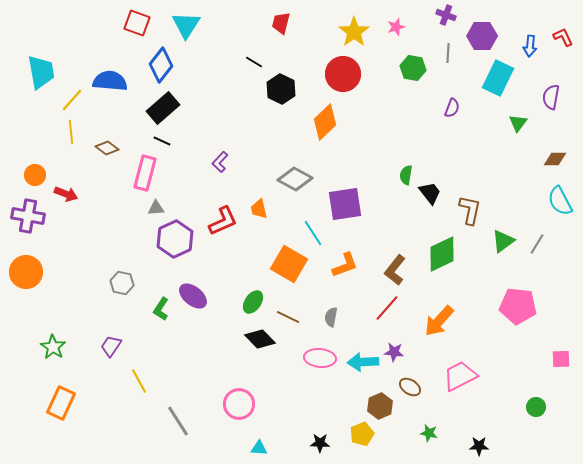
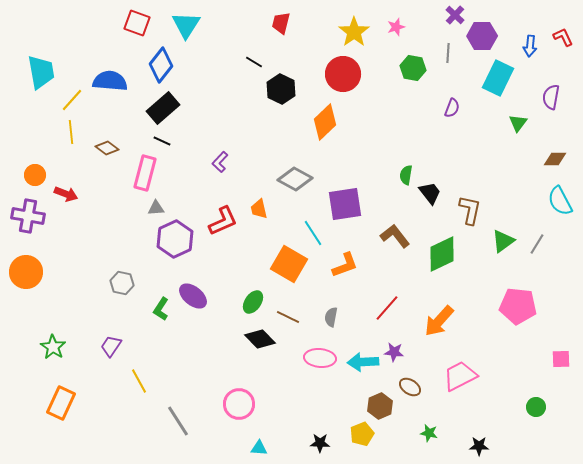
purple cross at (446, 15): moved 9 px right; rotated 24 degrees clockwise
brown L-shape at (395, 270): moved 34 px up; rotated 104 degrees clockwise
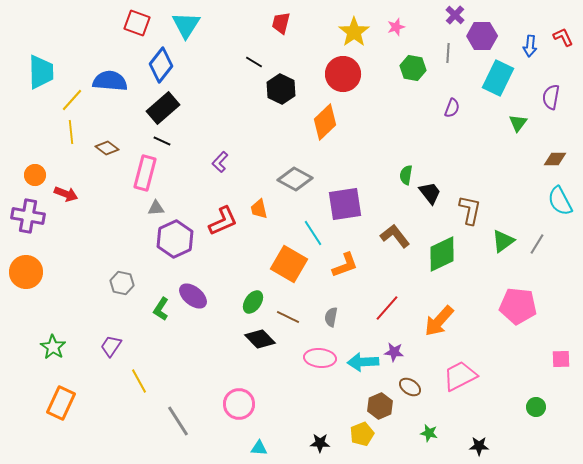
cyan trapezoid at (41, 72): rotated 9 degrees clockwise
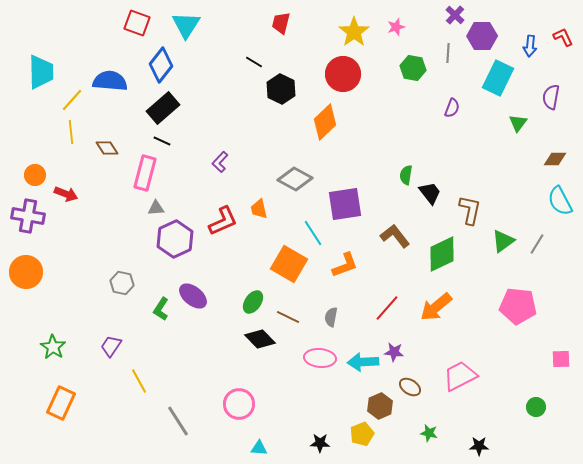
brown diamond at (107, 148): rotated 20 degrees clockwise
orange arrow at (439, 321): moved 3 px left, 14 px up; rotated 8 degrees clockwise
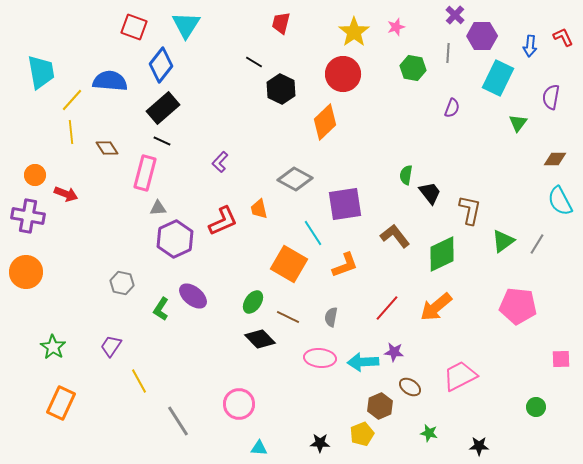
red square at (137, 23): moved 3 px left, 4 px down
cyan trapezoid at (41, 72): rotated 9 degrees counterclockwise
gray triangle at (156, 208): moved 2 px right
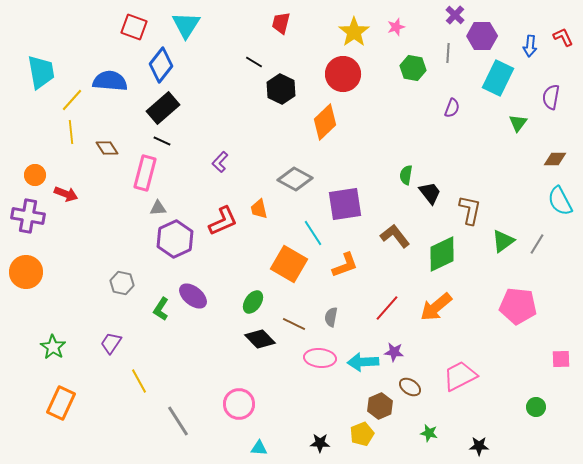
brown line at (288, 317): moved 6 px right, 7 px down
purple trapezoid at (111, 346): moved 3 px up
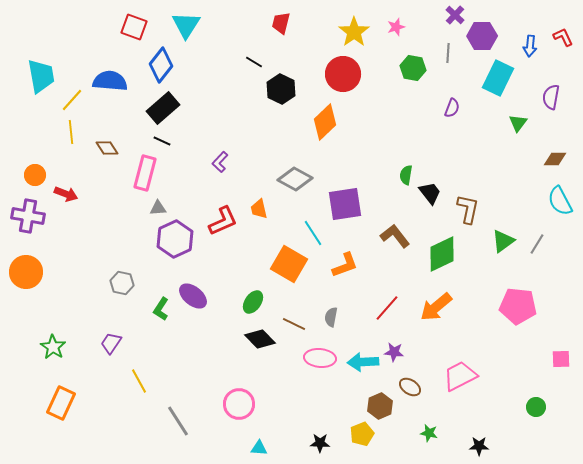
cyan trapezoid at (41, 72): moved 4 px down
brown L-shape at (470, 210): moved 2 px left, 1 px up
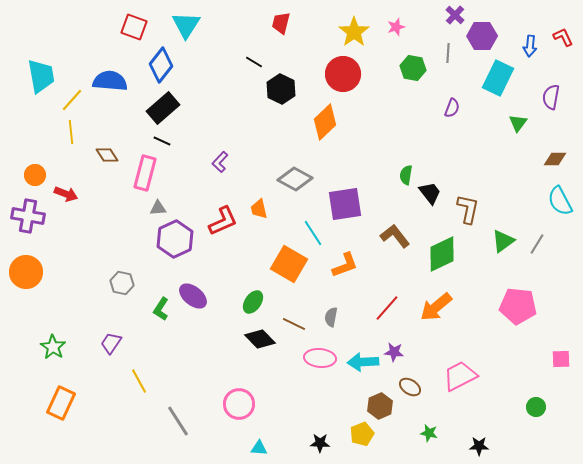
brown diamond at (107, 148): moved 7 px down
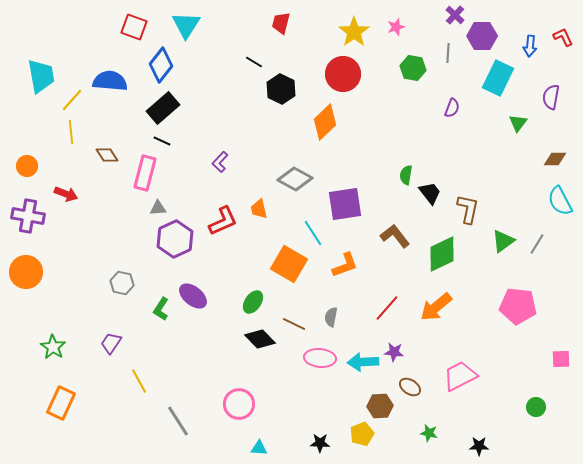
orange circle at (35, 175): moved 8 px left, 9 px up
brown hexagon at (380, 406): rotated 20 degrees clockwise
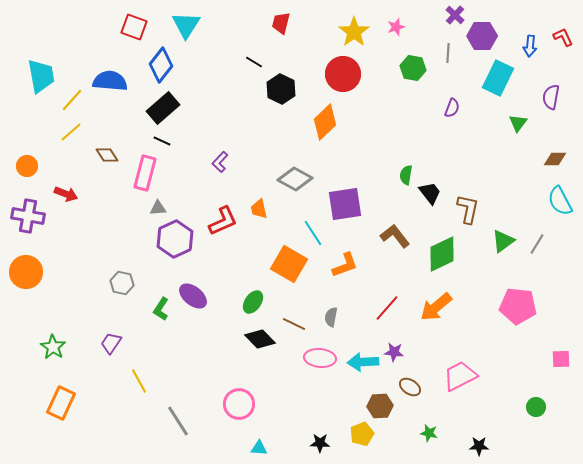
yellow line at (71, 132): rotated 55 degrees clockwise
